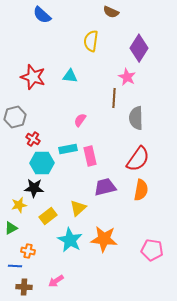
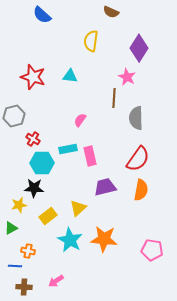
gray hexagon: moved 1 px left, 1 px up
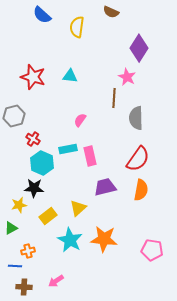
yellow semicircle: moved 14 px left, 14 px up
cyan hexagon: rotated 25 degrees clockwise
orange cross: rotated 24 degrees counterclockwise
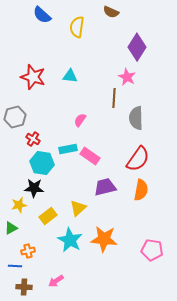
purple diamond: moved 2 px left, 1 px up
gray hexagon: moved 1 px right, 1 px down
pink rectangle: rotated 42 degrees counterclockwise
cyan hexagon: rotated 15 degrees counterclockwise
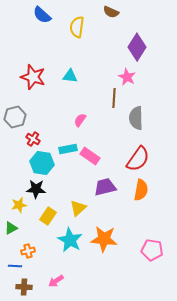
black star: moved 2 px right, 1 px down
yellow rectangle: rotated 18 degrees counterclockwise
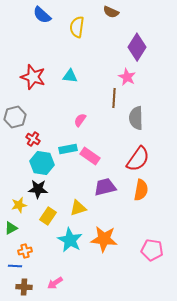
black star: moved 2 px right
yellow triangle: rotated 24 degrees clockwise
orange cross: moved 3 px left
pink arrow: moved 1 px left, 2 px down
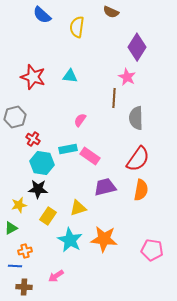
pink arrow: moved 1 px right, 7 px up
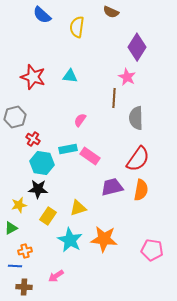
purple trapezoid: moved 7 px right
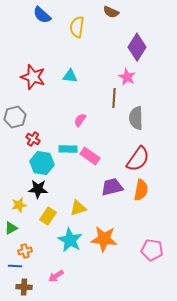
cyan rectangle: rotated 12 degrees clockwise
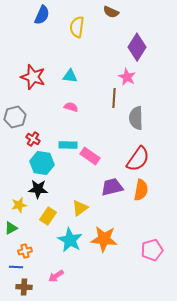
blue semicircle: rotated 108 degrees counterclockwise
pink semicircle: moved 9 px left, 13 px up; rotated 72 degrees clockwise
cyan rectangle: moved 4 px up
yellow triangle: moved 2 px right; rotated 18 degrees counterclockwise
pink pentagon: rotated 25 degrees counterclockwise
blue line: moved 1 px right, 1 px down
